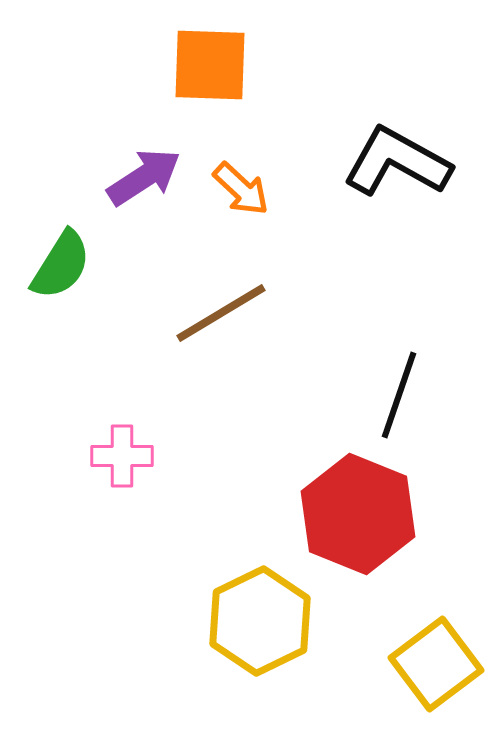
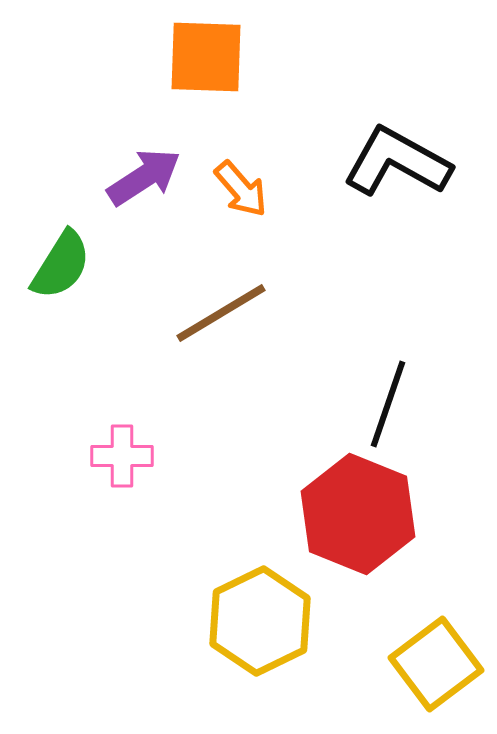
orange square: moved 4 px left, 8 px up
orange arrow: rotated 6 degrees clockwise
black line: moved 11 px left, 9 px down
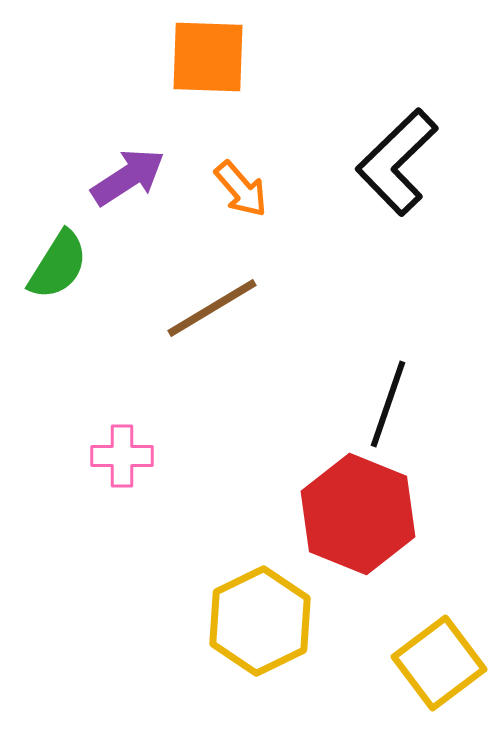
orange square: moved 2 px right
black L-shape: rotated 73 degrees counterclockwise
purple arrow: moved 16 px left
green semicircle: moved 3 px left
brown line: moved 9 px left, 5 px up
yellow square: moved 3 px right, 1 px up
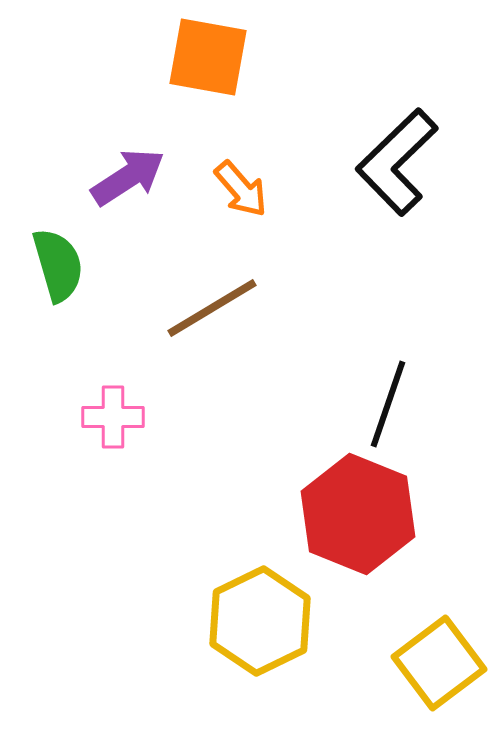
orange square: rotated 8 degrees clockwise
green semicircle: rotated 48 degrees counterclockwise
pink cross: moved 9 px left, 39 px up
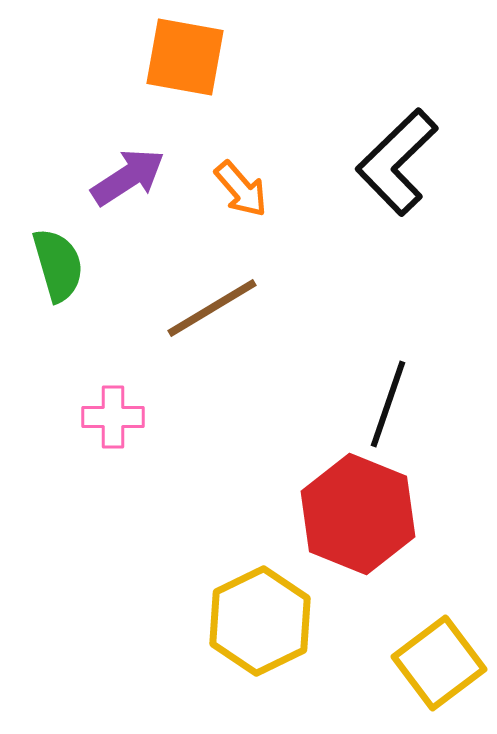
orange square: moved 23 px left
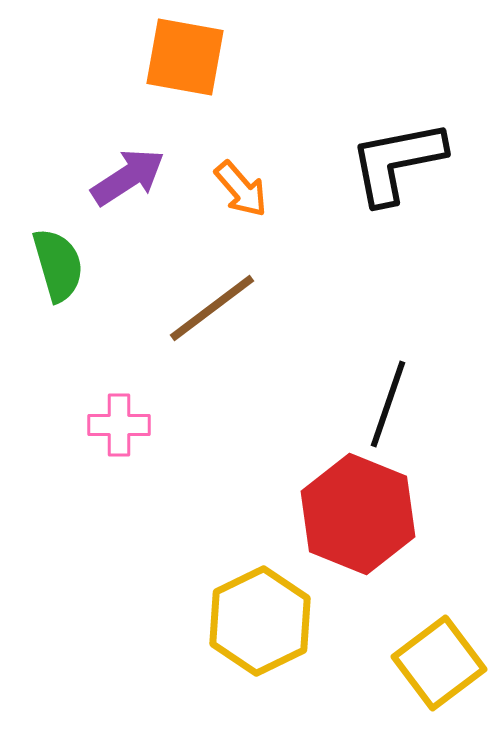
black L-shape: rotated 33 degrees clockwise
brown line: rotated 6 degrees counterclockwise
pink cross: moved 6 px right, 8 px down
